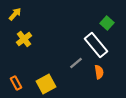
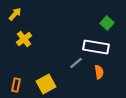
white rectangle: moved 2 px down; rotated 40 degrees counterclockwise
orange rectangle: moved 2 px down; rotated 40 degrees clockwise
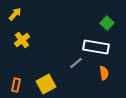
yellow cross: moved 2 px left, 1 px down
orange semicircle: moved 5 px right, 1 px down
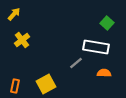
yellow arrow: moved 1 px left
orange semicircle: rotated 80 degrees counterclockwise
orange rectangle: moved 1 px left, 1 px down
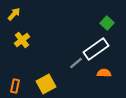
white rectangle: moved 2 px down; rotated 45 degrees counterclockwise
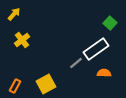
green square: moved 3 px right
orange rectangle: rotated 16 degrees clockwise
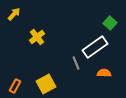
yellow cross: moved 15 px right, 3 px up
white rectangle: moved 1 px left, 2 px up
gray line: rotated 72 degrees counterclockwise
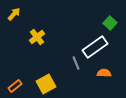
orange rectangle: rotated 24 degrees clockwise
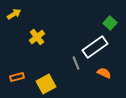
yellow arrow: rotated 16 degrees clockwise
orange semicircle: rotated 24 degrees clockwise
orange rectangle: moved 2 px right, 9 px up; rotated 24 degrees clockwise
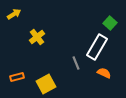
white rectangle: moved 2 px right; rotated 25 degrees counterclockwise
